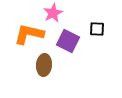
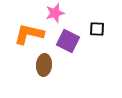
pink star: moved 2 px right; rotated 12 degrees clockwise
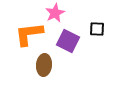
pink star: rotated 12 degrees counterclockwise
orange L-shape: rotated 20 degrees counterclockwise
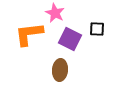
pink star: rotated 18 degrees counterclockwise
purple square: moved 2 px right, 2 px up
brown ellipse: moved 16 px right, 5 px down
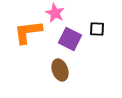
orange L-shape: moved 1 px left, 2 px up
brown ellipse: rotated 25 degrees counterclockwise
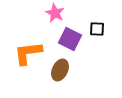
orange L-shape: moved 21 px down
brown ellipse: rotated 45 degrees clockwise
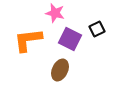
pink star: rotated 12 degrees counterclockwise
black square: rotated 28 degrees counterclockwise
orange L-shape: moved 13 px up
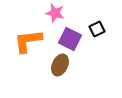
orange L-shape: moved 1 px down
brown ellipse: moved 5 px up
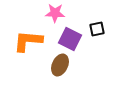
pink star: rotated 12 degrees counterclockwise
black square: rotated 14 degrees clockwise
orange L-shape: rotated 12 degrees clockwise
